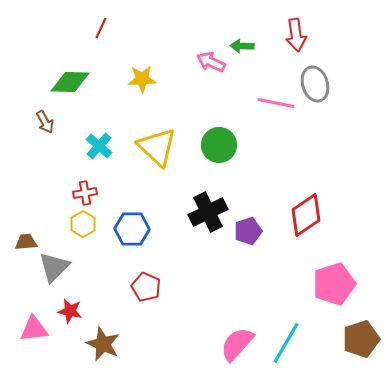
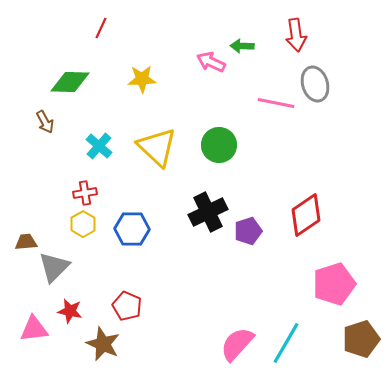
red pentagon: moved 19 px left, 19 px down
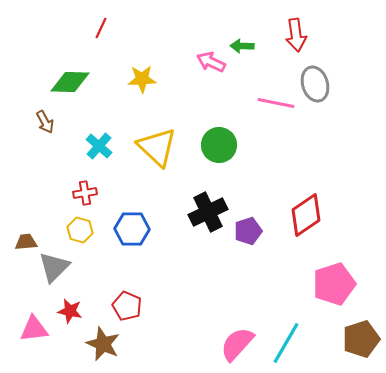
yellow hexagon: moved 3 px left, 6 px down; rotated 15 degrees counterclockwise
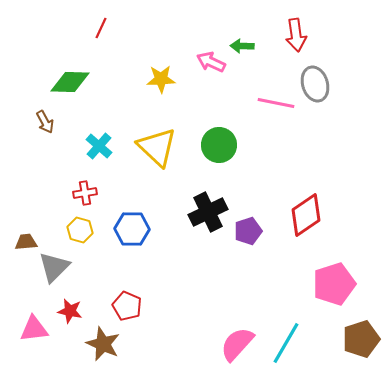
yellow star: moved 19 px right
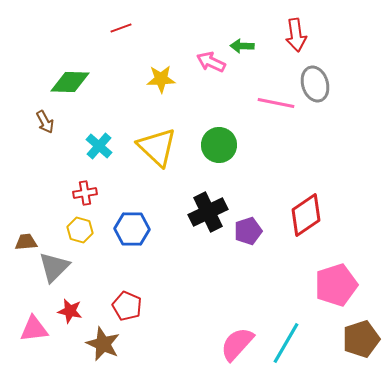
red line: moved 20 px right; rotated 45 degrees clockwise
pink pentagon: moved 2 px right, 1 px down
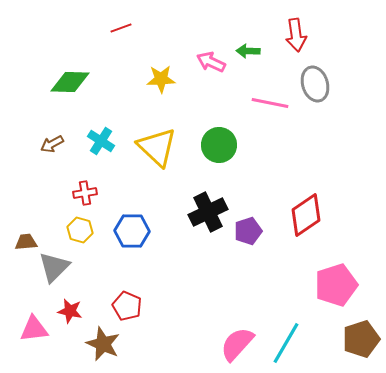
green arrow: moved 6 px right, 5 px down
pink line: moved 6 px left
brown arrow: moved 7 px right, 22 px down; rotated 90 degrees clockwise
cyan cross: moved 2 px right, 5 px up; rotated 8 degrees counterclockwise
blue hexagon: moved 2 px down
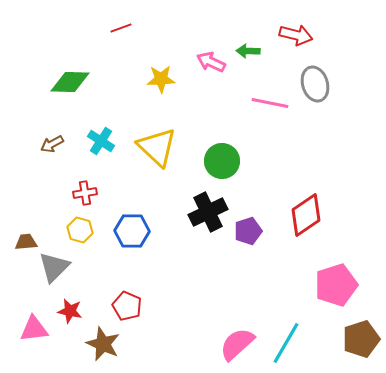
red arrow: rotated 68 degrees counterclockwise
green circle: moved 3 px right, 16 px down
pink semicircle: rotated 6 degrees clockwise
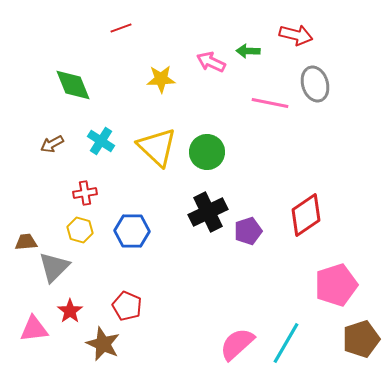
green diamond: moved 3 px right, 3 px down; rotated 66 degrees clockwise
green circle: moved 15 px left, 9 px up
red star: rotated 25 degrees clockwise
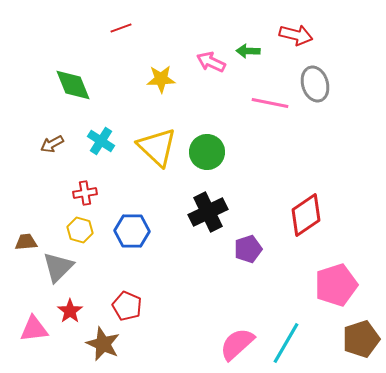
purple pentagon: moved 18 px down
gray triangle: moved 4 px right
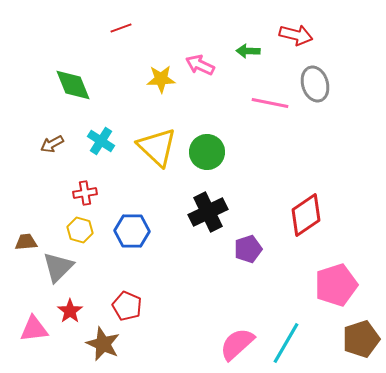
pink arrow: moved 11 px left, 3 px down
